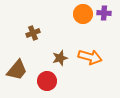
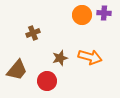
orange circle: moved 1 px left, 1 px down
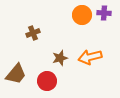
orange arrow: rotated 150 degrees clockwise
brown trapezoid: moved 1 px left, 4 px down
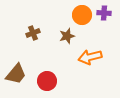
brown star: moved 7 px right, 22 px up
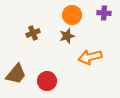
orange circle: moved 10 px left
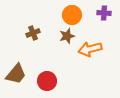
orange arrow: moved 8 px up
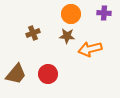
orange circle: moved 1 px left, 1 px up
brown star: rotated 21 degrees clockwise
red circle: moved 1 px right, 7 px up
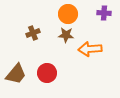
orange circle: moved 3 px left
brown star: moved 1 px left, 1 px up
orange arrow: rotated 10 degrees clockwise
red circle: moved 1 px left, 1 px up
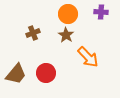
purple cross: moved 3 px left, 1 px up
brown star: rotated 28 degrees clockwise
orange arrow: moved 2 px left, 8 px down; rotated 130 degrees counterclockwise
red circle: moved 1 px left
